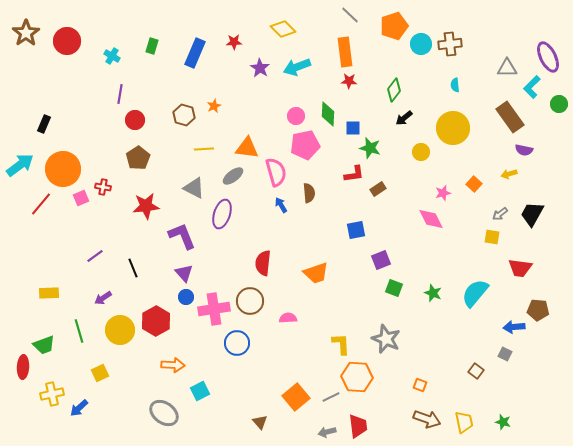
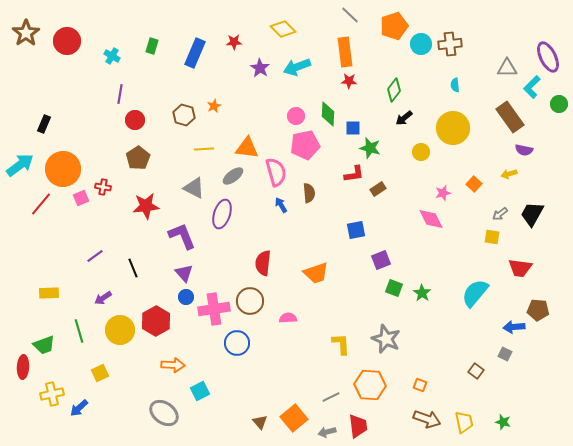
green star at (433, 293): moved 11 px left; rotated 12 degrees clockwise
orange hexagon at (357, 377): moved 13 px right, 8 px down
orange square at (296, 397): moved 2 px left, 21 px down
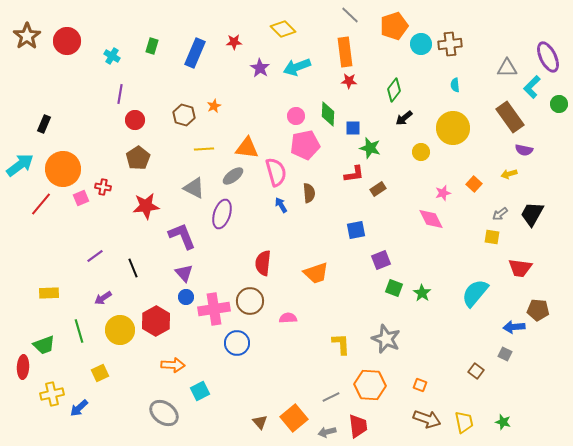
brown star at (26, 33): moved 1 px right, 3 px down
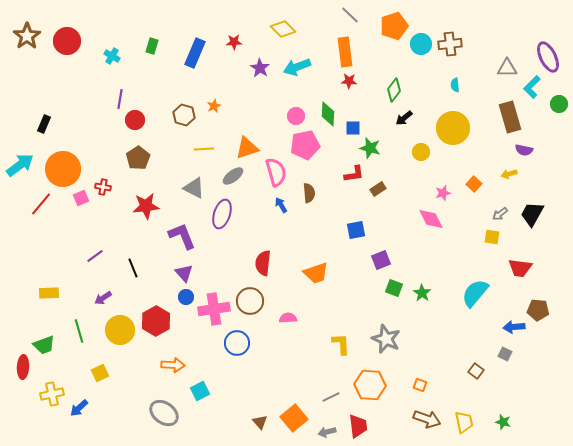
purple line at (120, 94): moved 5 px down
brown rectangle at (510, 117): rotated 20 degrees clockwise
orange triangle at (247, 148): rotated 25 degrees counterclockwise
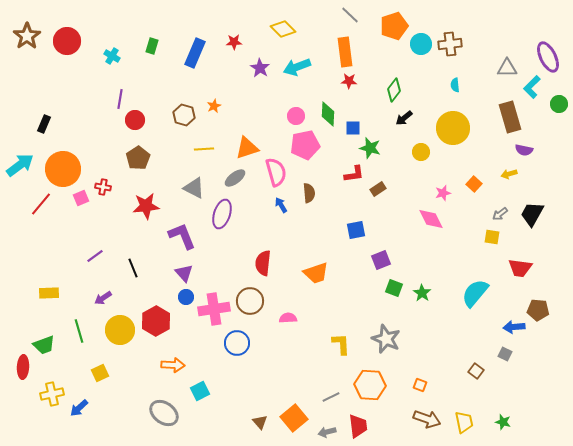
gray ellipse at (233, 176): moved 2 px right, 2 px down
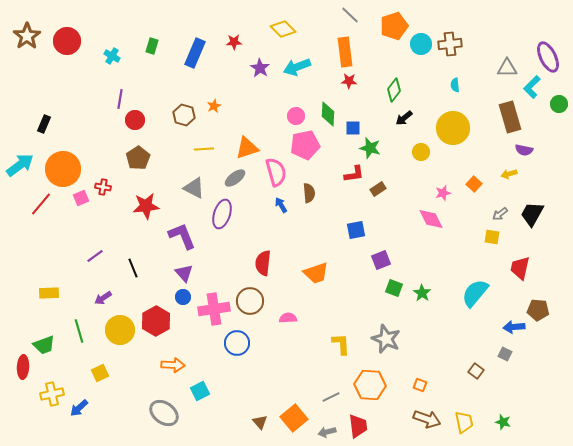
red trapezoid at (520, 268): rotated 95 degrees clockwise
blue circle at (186, 297): moved 3 px left
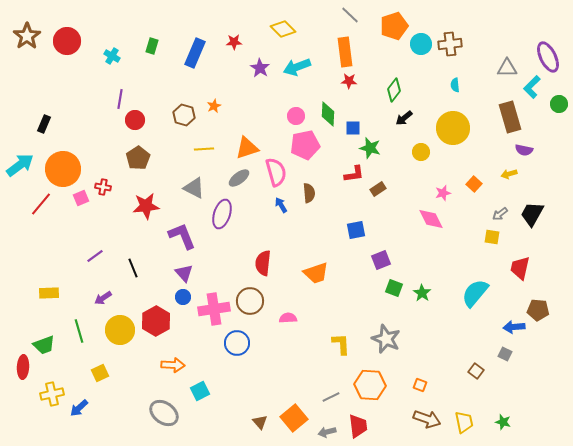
gray ellipse at (235, 178): moved 4 px right
